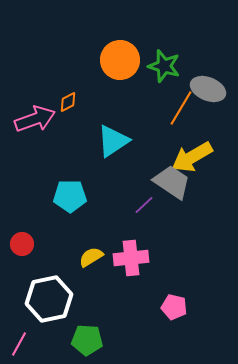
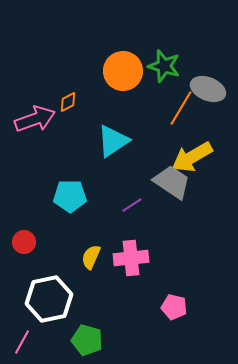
orange circle: moved 3 px right, 11 px down
purple line: moved 12 px left; rotated 10 degrees clockwise
red circle: moved 2 px right, 2 px up
yellow semicircle: rotated 35 degrees counterclockwise
green pentagon: rotated 12 degrees clockwise
pink line: moved 3 px right, 2 px up
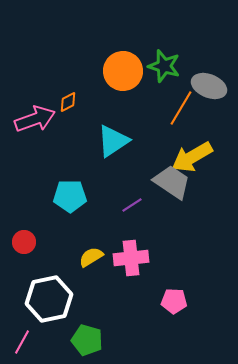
gray ellipse: moved 1 px right, 3 px up
yellow semicircle: rotated 35 degrees clockwise
pink pentagon: moved 6 px up; rotated 10 degrees counterclockwise
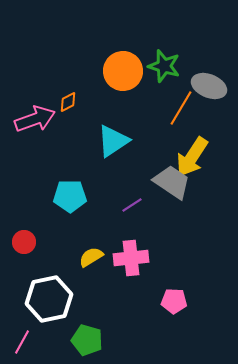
yellow arrow: rotated 27 degrees counterclockwise
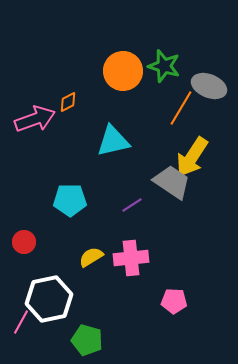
cyan triangle: rotated 21 degrees clockwise
cyan pentagon: moved 4 px down
pink line: moved 1 px left, 20 px up
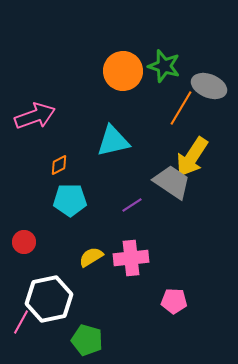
orange diamond: moved 9 px left, 63 px down
pink arrow: moved 3 px up
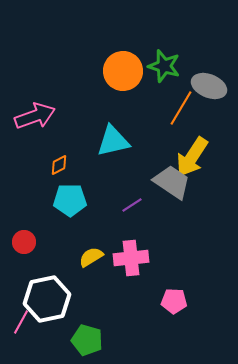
white hexagon: moved 2 px left
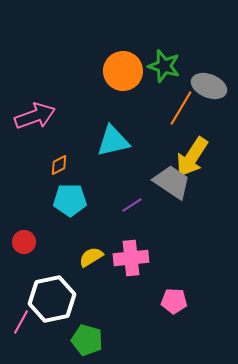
white hexagon: moved 5 px right
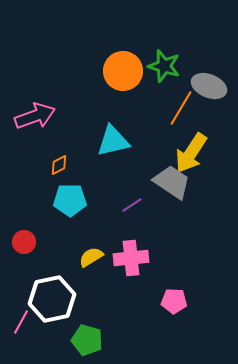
yellow arrow: moved 1 px left, 4 px up
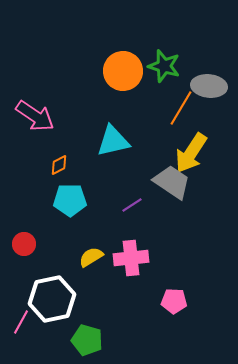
gray ellipse: rotated 16 degrees counterclockwise
pink arrow: rotated 54 degrees clockwise
red circle: moved 2 px down
